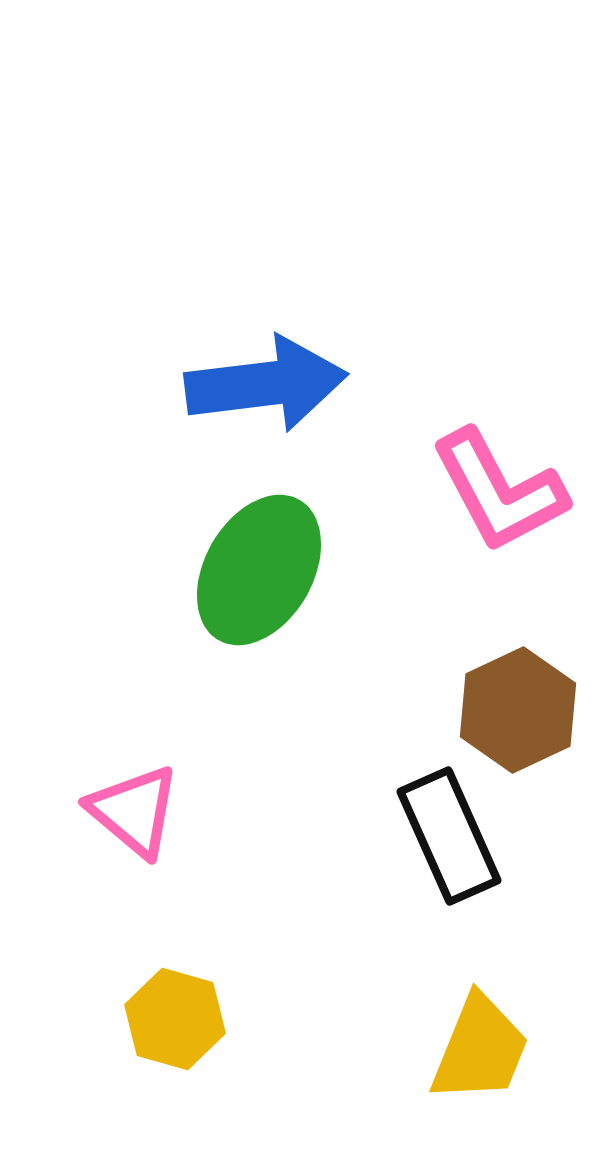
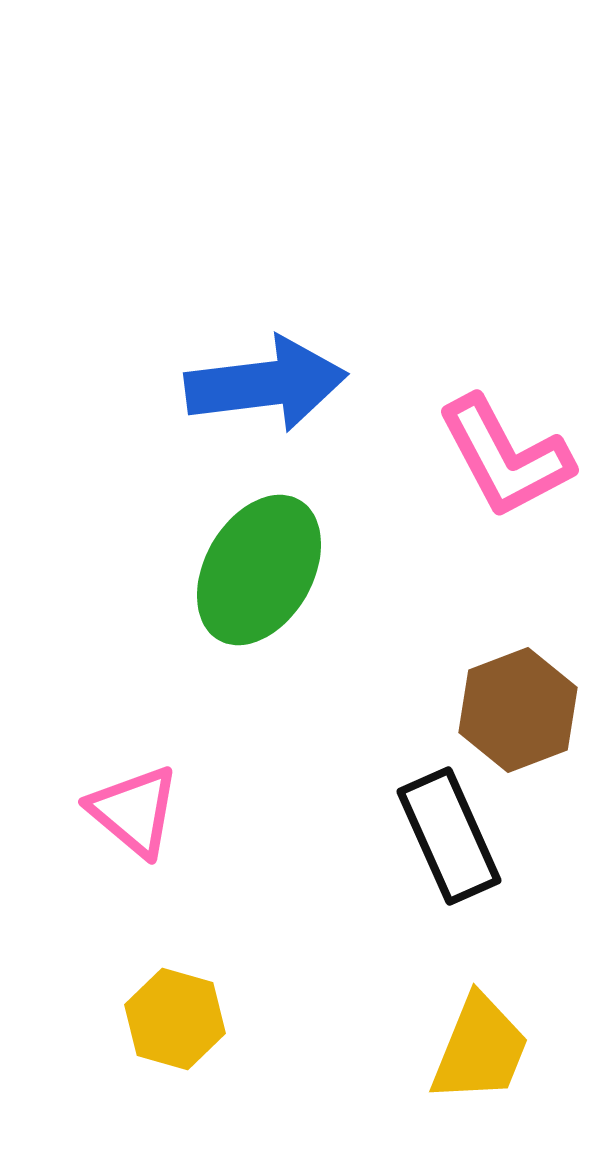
pink L-shape: moved 6 px right, 34 px up
brown hexagon: rotated 4 degrees clockwise
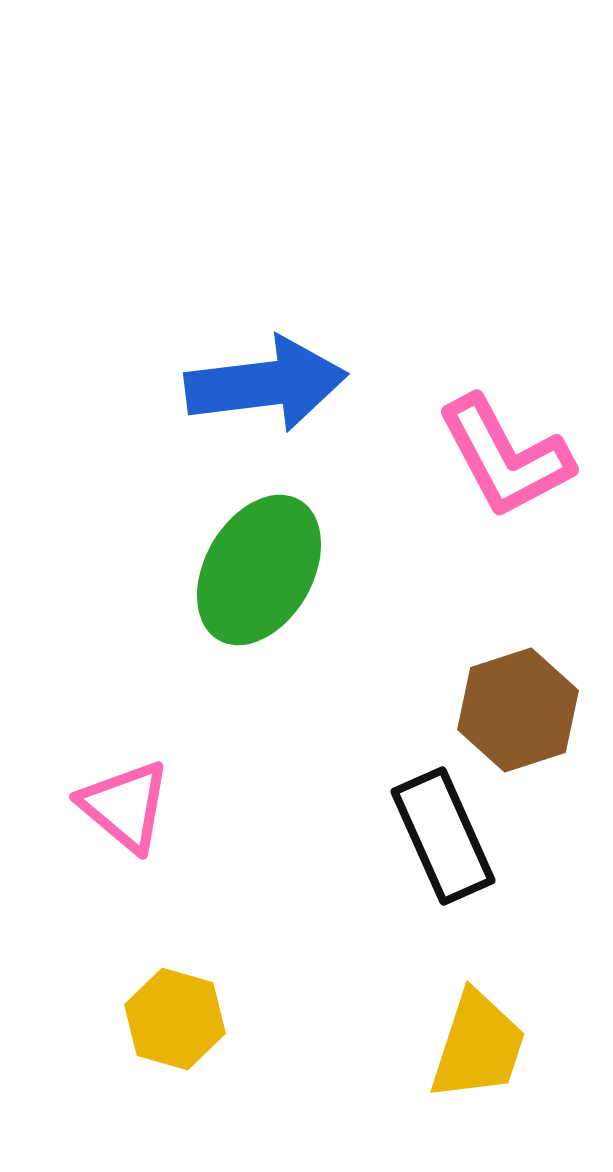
brown hexagon: rotated 3 degrees clockwise
pink triangle: moved 9 px left, 5 px up
black rectangle: moved 6 px left
yellow trapezoid: moved 2 px left, 3 px up; rotated 4 degrees counterclockwise
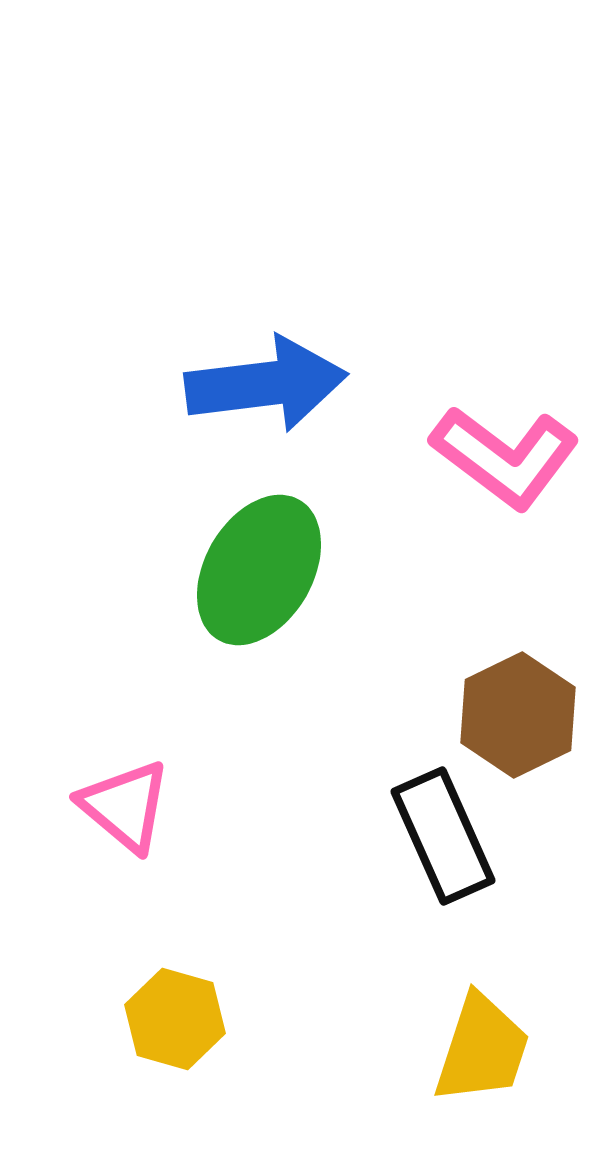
pink L-shape: rotated 25 degrees counterclockwise
brown hexagon: moved 5 px down; rotated 8 degrees counterclockwise
yellow trapezoid: moved 4 px right, 3 px down
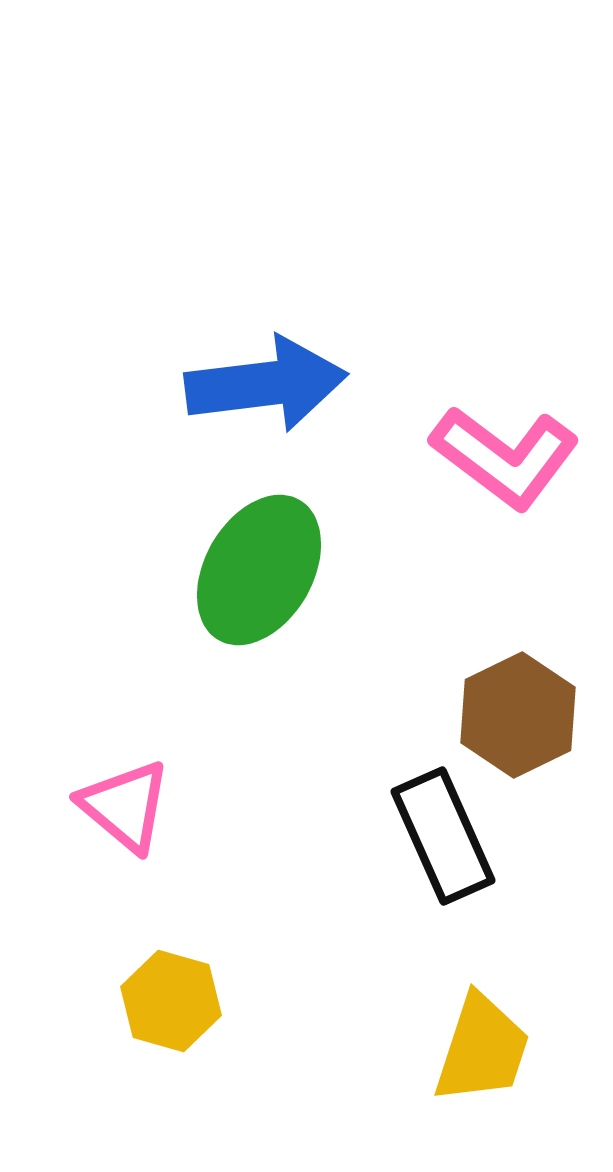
yellow hexagon: moved 4 px left, 18 px up
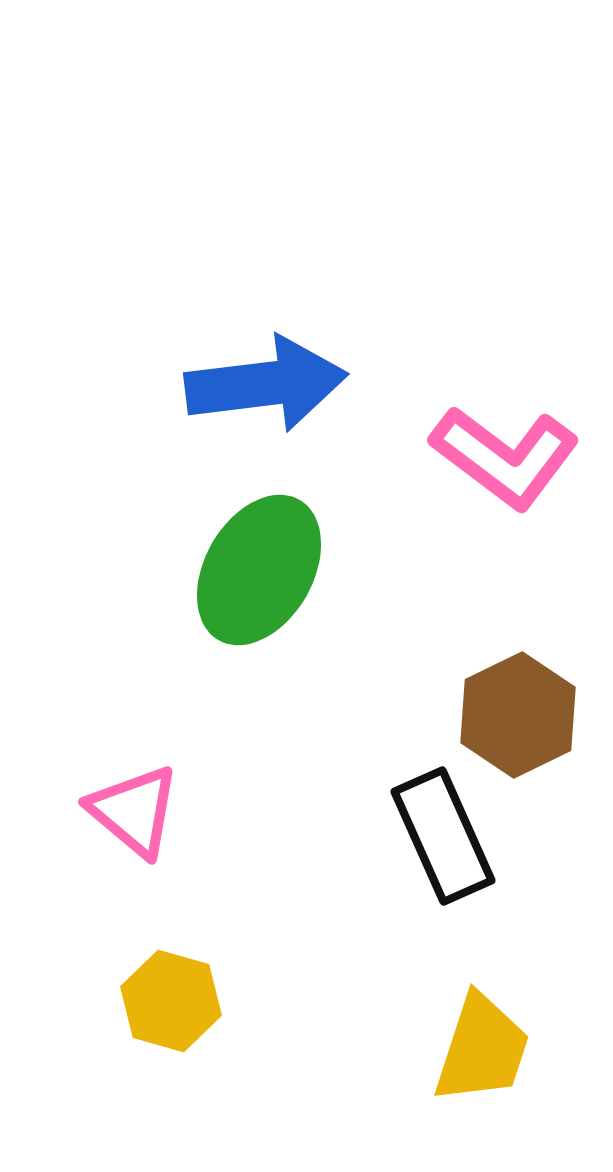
pink triangle: moved 9 px right, 5 px down
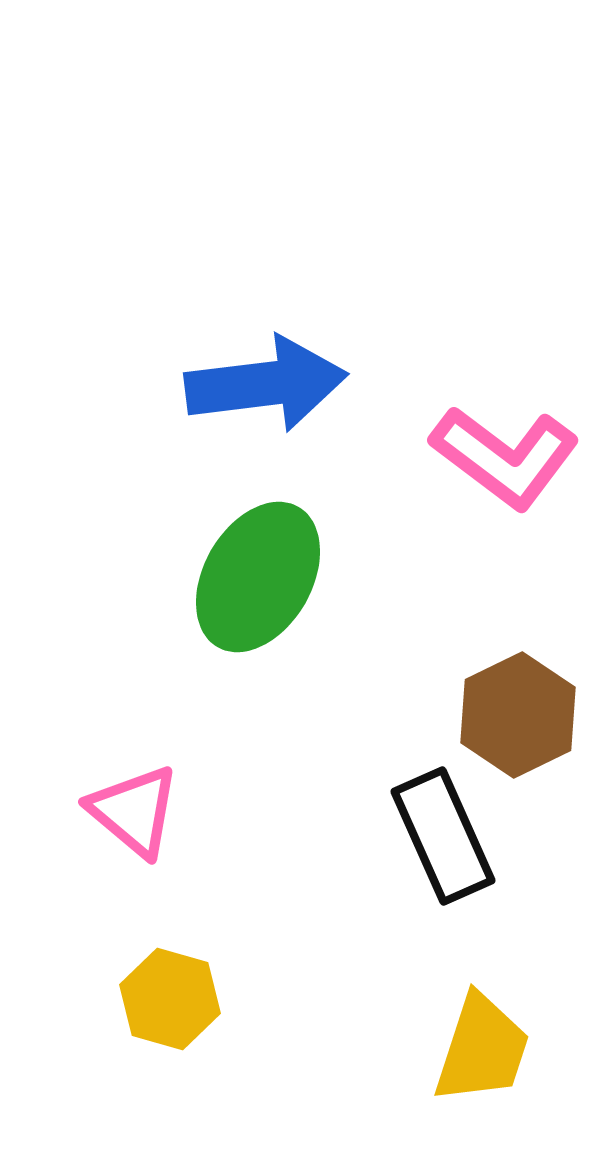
green ellipse: moved 1 px left, 7 px down
yellow hexagon: moved 1 px left, 2 px up
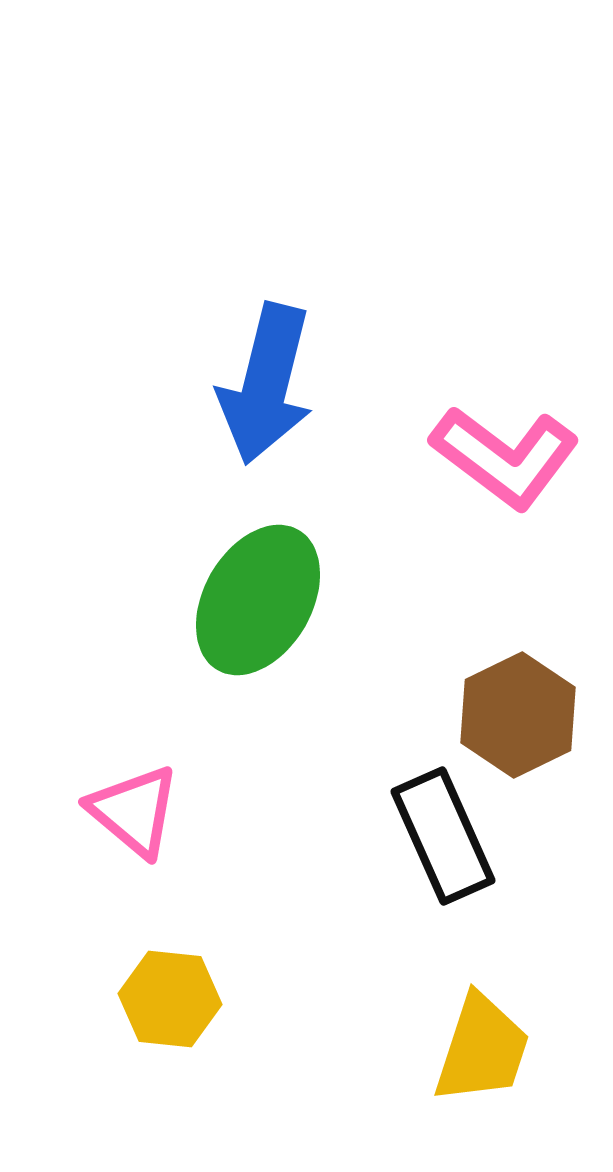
blue arrow: rotated 111 degrees clockwise
green ellipse: moved 23 px down
yellow hexagon: rotated 10 degrees counterclockwise
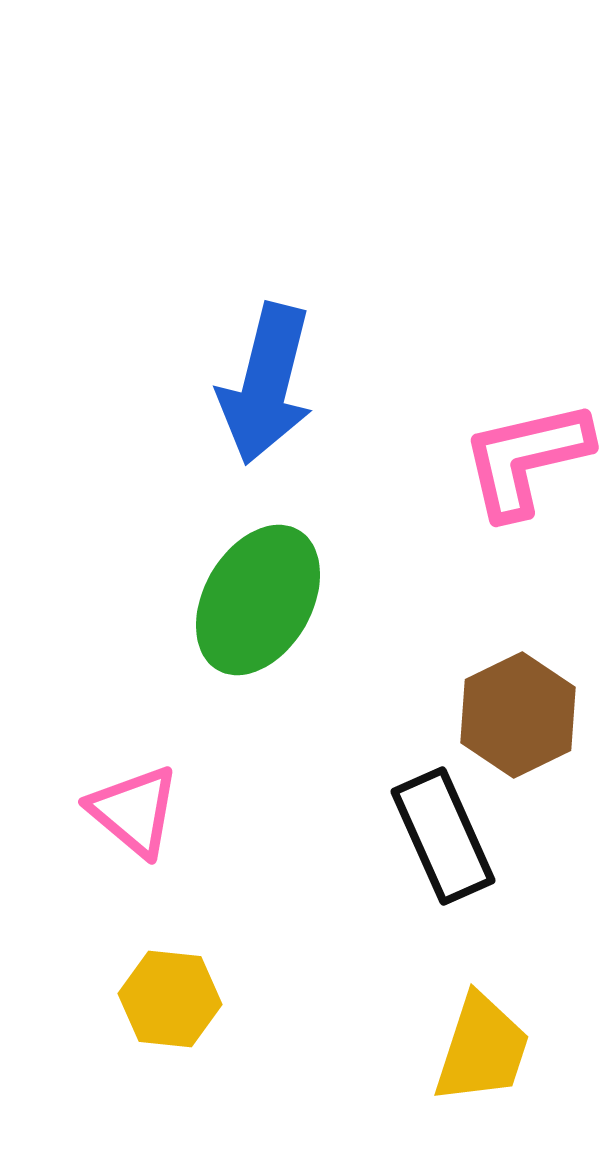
pink L-shape: moved 21 px right, 2 px down; rotated 130 degrees clockwise
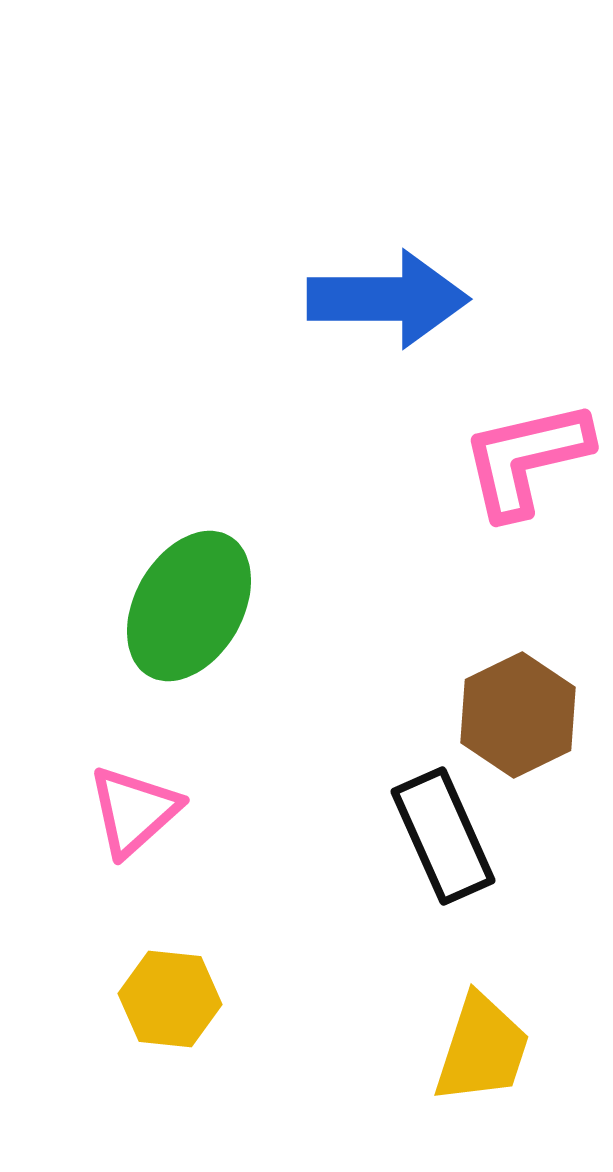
blue arrow: moved 122 px right, 85 px up; rotated 104 degrees counterclockwise
green ellipse: moved 69 px left, 6 px down
pink triangle: rotated 38 degrees clockwise
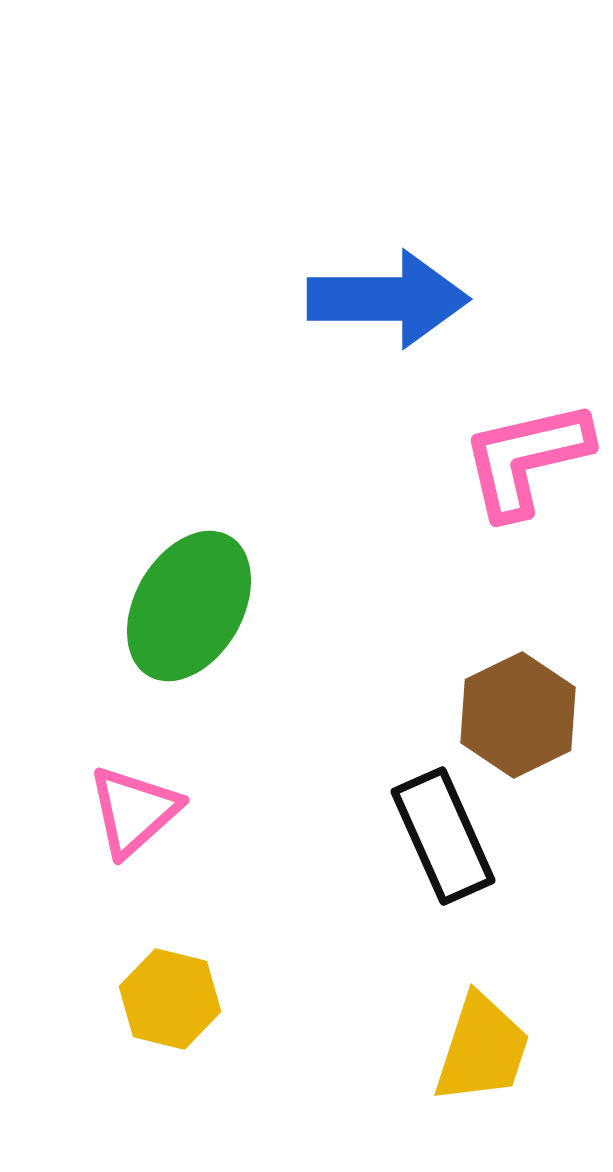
yellow hexagon: rotated 8 degrees clockwise
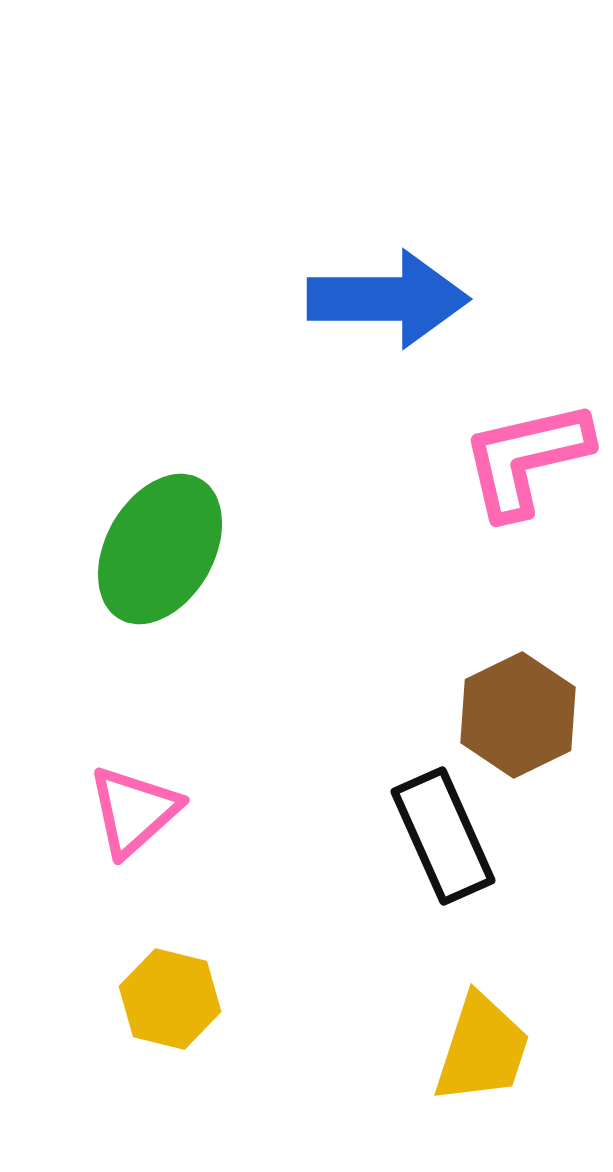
green ellipse: moved 29 px left, 57 px up
